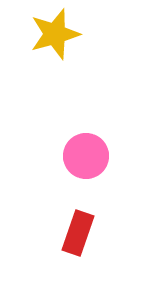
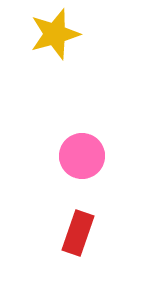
pink circle: moved 4 px left
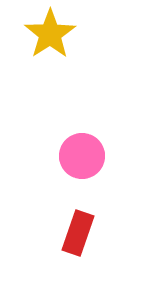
yellow star: moved 5 px left; rotated 18 degrees counterclockwise
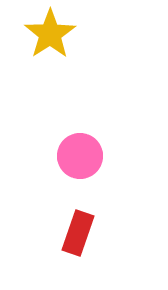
pink circle: moved 2 px left
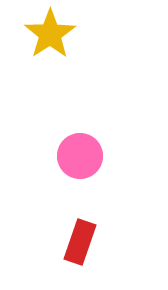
red rectangle: moved 2 px right, 9 px down
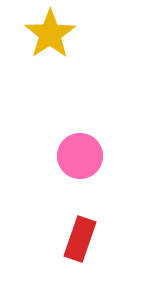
red rectangle: moved 3 px up
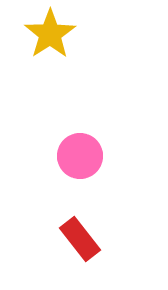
red rectangle: rotated 57 degrees counterclockwise
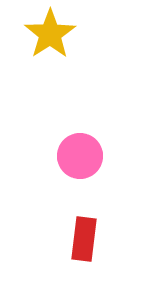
red rectangle: moved 4 px right; rotated 45 degrees clockwise
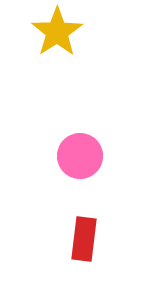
yellow star: moved 7 px right, 2 px up
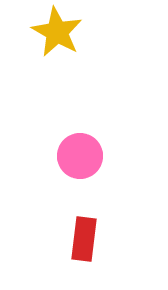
yellow star: rotated 9 degrees counterclockwise
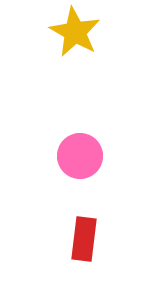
yellow star: moved 18 px right
